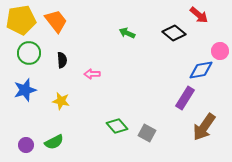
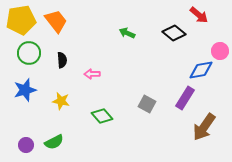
green diamond: moved 15 px left, 10 px up
gray square: moved 29 px up
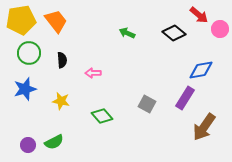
pink circle: moved 22 px up
pink arrow: moved 1 px right, 1 px up
blue star: moved 1 px up
purple circle: moved 2 px right
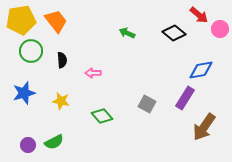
green circle: moved 2 px right, 2 px up
blue star: moved 1 px left, 4 px down
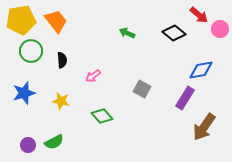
pink arrow: moved 3 px down; rotated 35 degrees counterclockwise
gray square: moved 5 px left, 15 px up
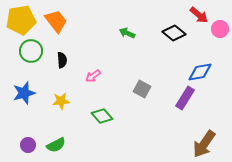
blue diamond: moved 1 px left, 2 px down
yellow star: rotated 18 degrees counterclockwise
brown arrow: moved 17 px down
green semicircle: moved 2 px right, 3 px down
